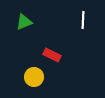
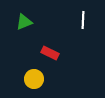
red rectangle: moved 2 px left, 2 px up
yellow circle: moved 2 px down
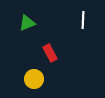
green triangle: moved 3 px right, 1 px down
red rectangle: rotated 36 degrees clockwise
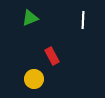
green triangle: moved 3 px right, 5 px up
red rectangle: moved 2 px right, 3 px down
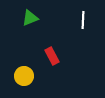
yellow circle: moved 10 px left, 3 px up
